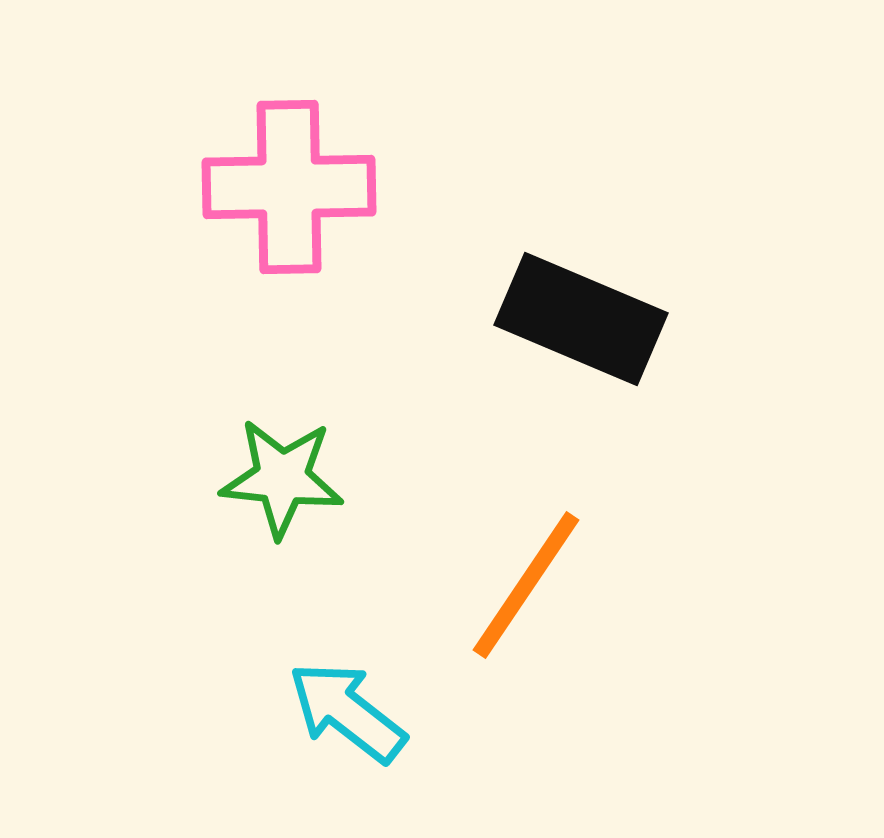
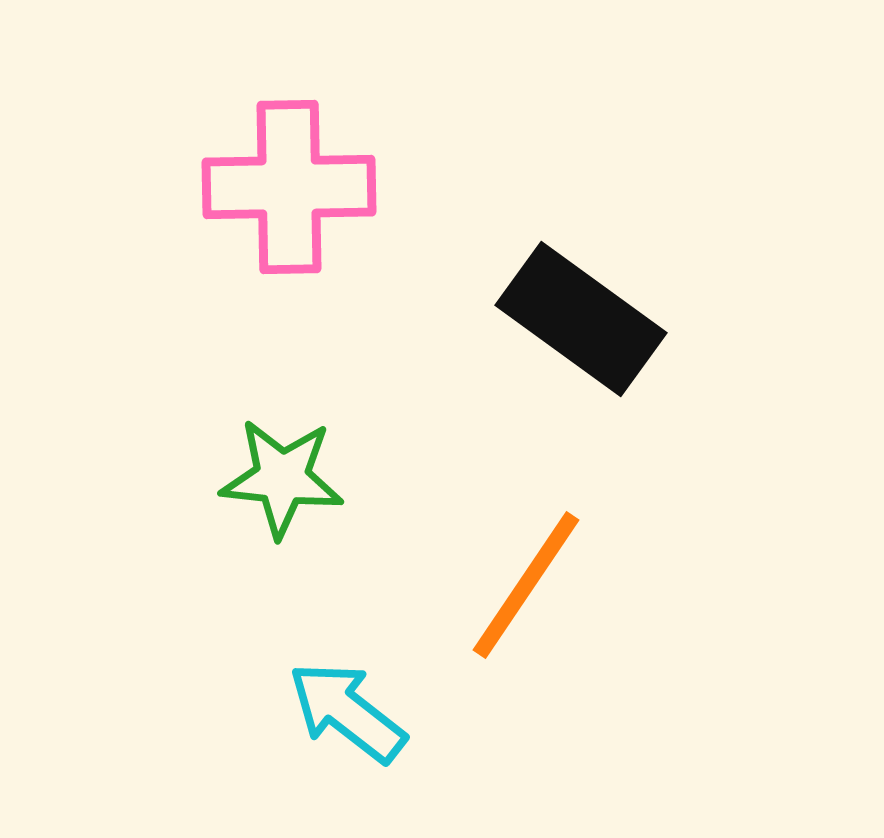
black rectangle: rotated 13 degrees clockwise
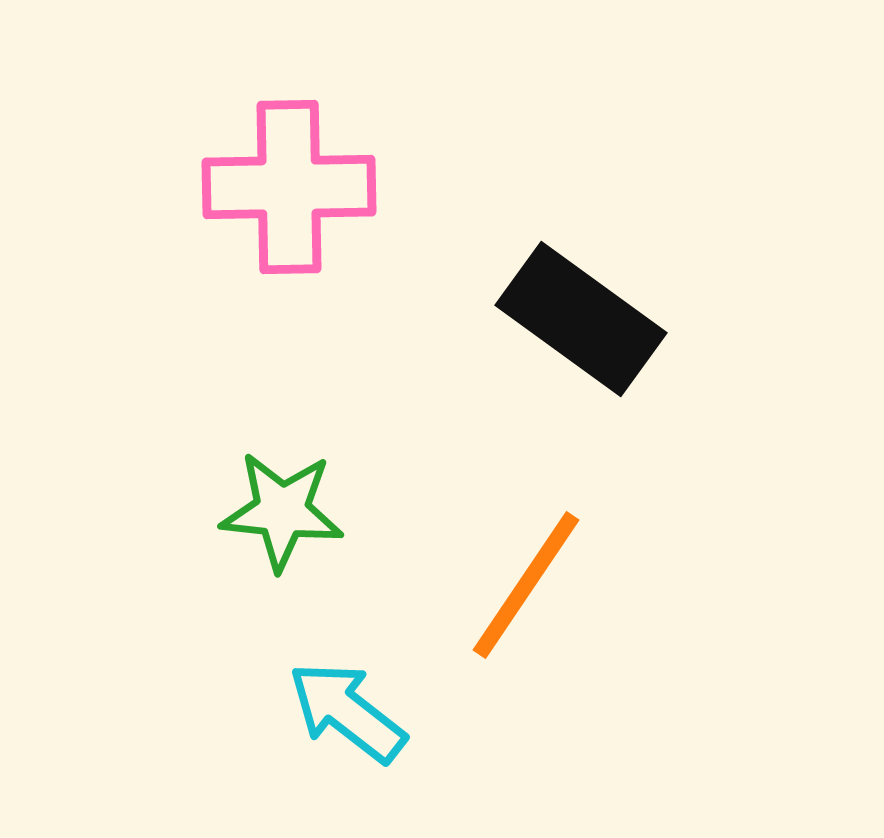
green star: moved 33 px down
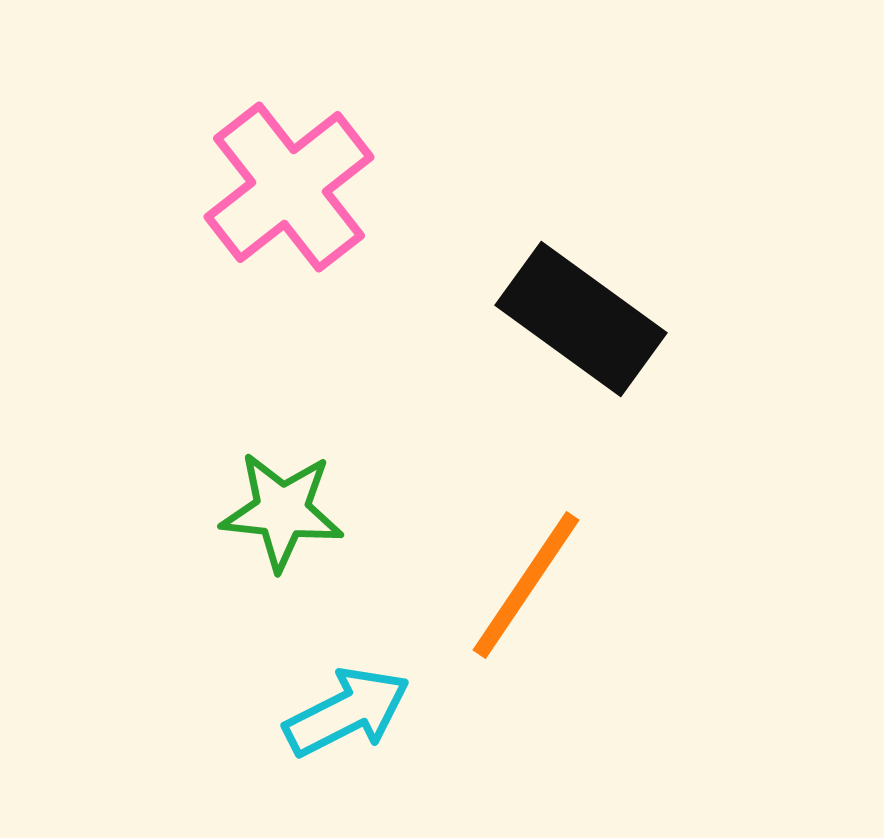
pink cross: rotated 37 degrees counterclockwise
cyan arrow: rotated 115 degrees clockwise
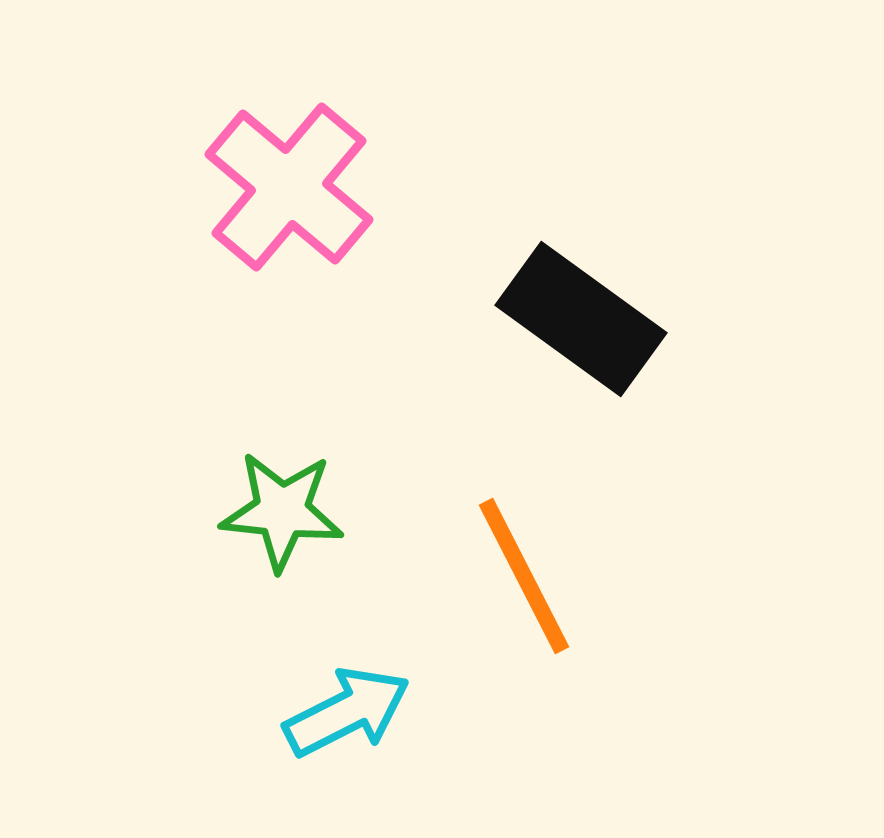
pink cross: rotated 12 degrees counterclockwise
orange line: moved 2 px left, 9 px up; rotated 61 degrees counterclockwise
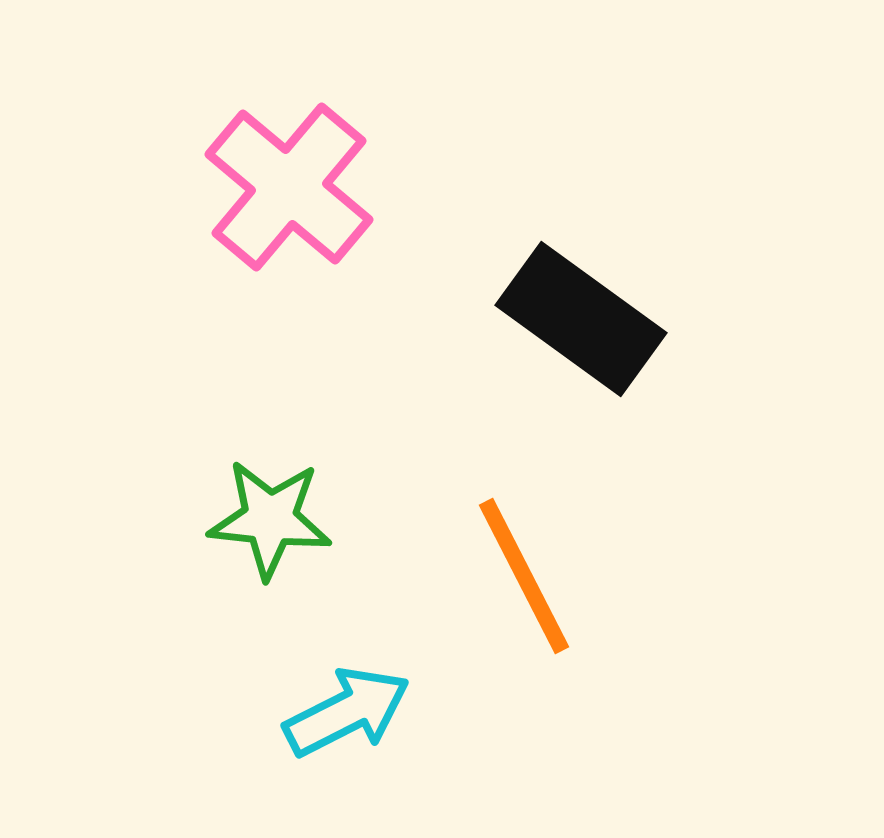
green star: moved 12 px left, 8 px down
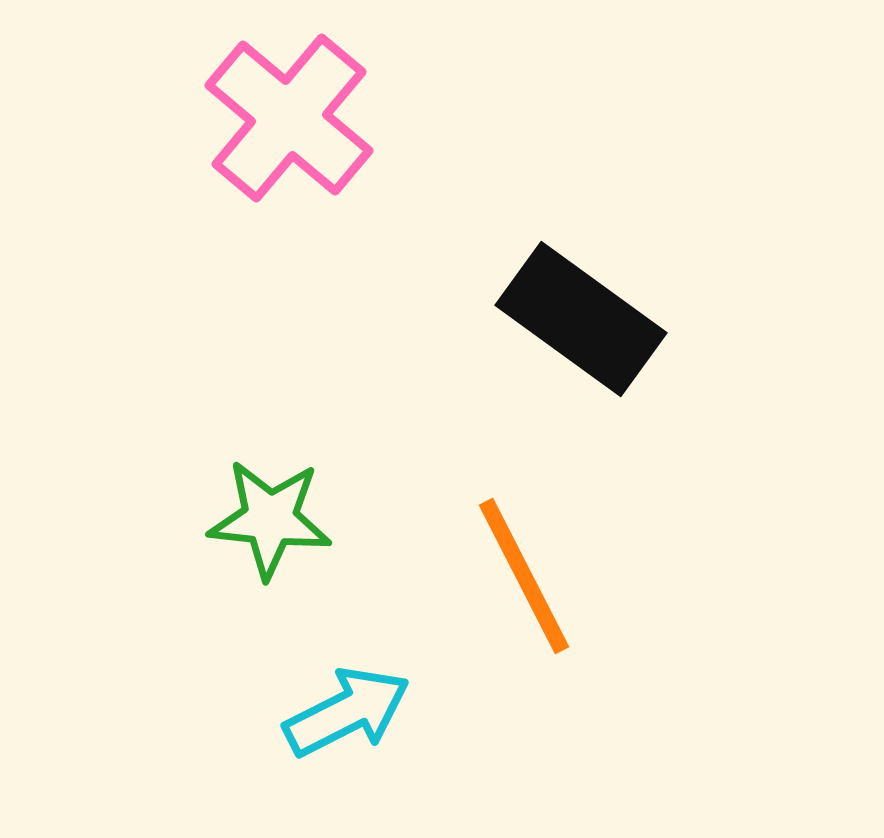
pink cross: moved 69 px up
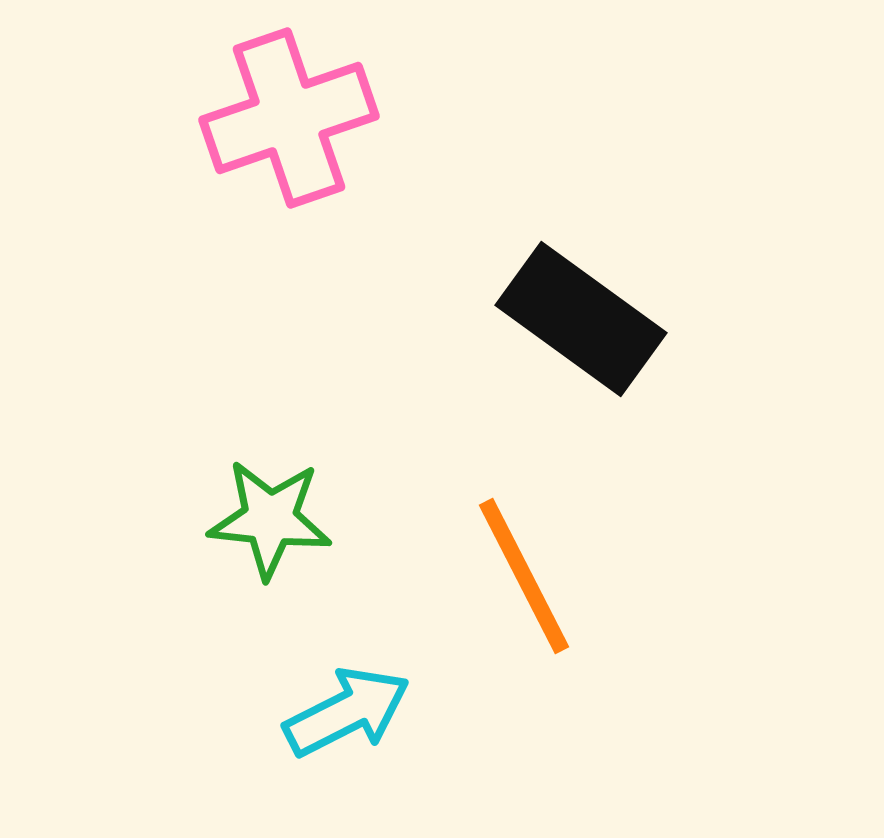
pink cross: rotated 31 degrees clockwise
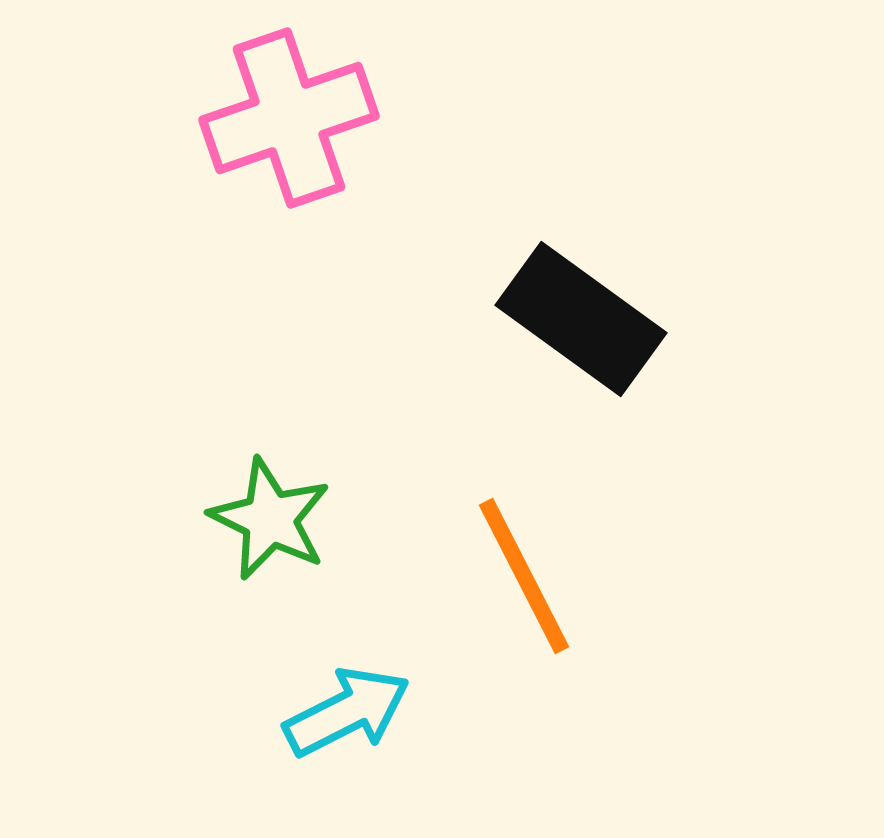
green star: rotated 20 degrees clockwise
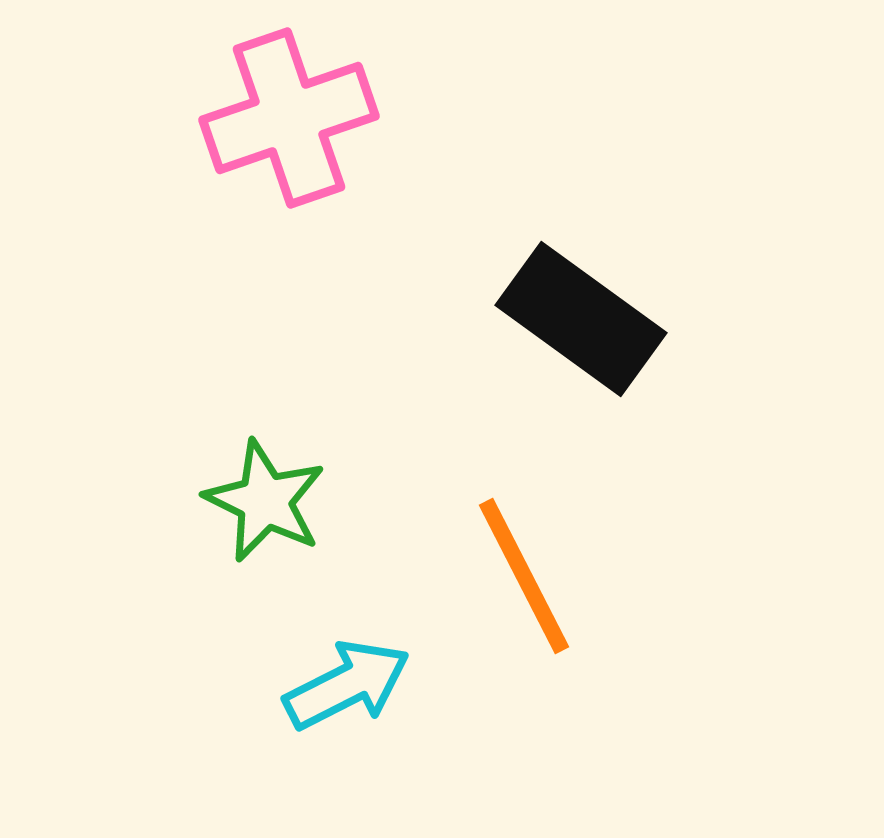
green star: moved 5 px left, 18 px up
cyan arrow: moved 27 px up
